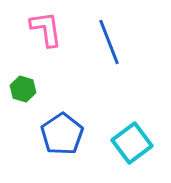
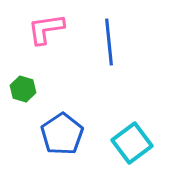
pink L-shape: rotated 90 degrees counterclockwise
blue line: rotated 15 degrees clockwise
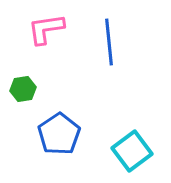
green hexagon: rotated 25 degrees counterclockwise
blue pentagon: moved 3 px left
cyan square: moved 8 px down
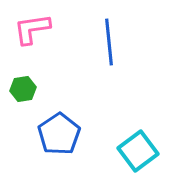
pink L-shape: moved 14 px left
cyan square: moved 6 px right
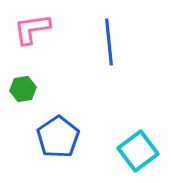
blue pentagon: moved 1 px left, 3 px down
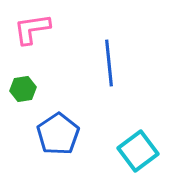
blue line: moved 21 px down
blue pentagon: moved 3 px up
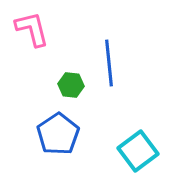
pink L-shape: rotated 84 degrees clockwise
green hexagon: moved 48 px right, 4 px up; rotated 15 degrees clockwise
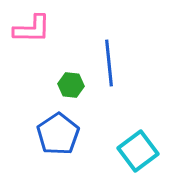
pink L-shape: rotated 105 degrees clockwise
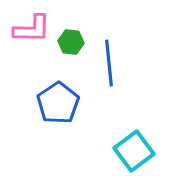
green hexagon: moved 43 px up
blue pentagon: moved 31 px up
cyan square: moved 4 px left
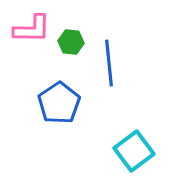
blue pentagon: moved 1 px right
